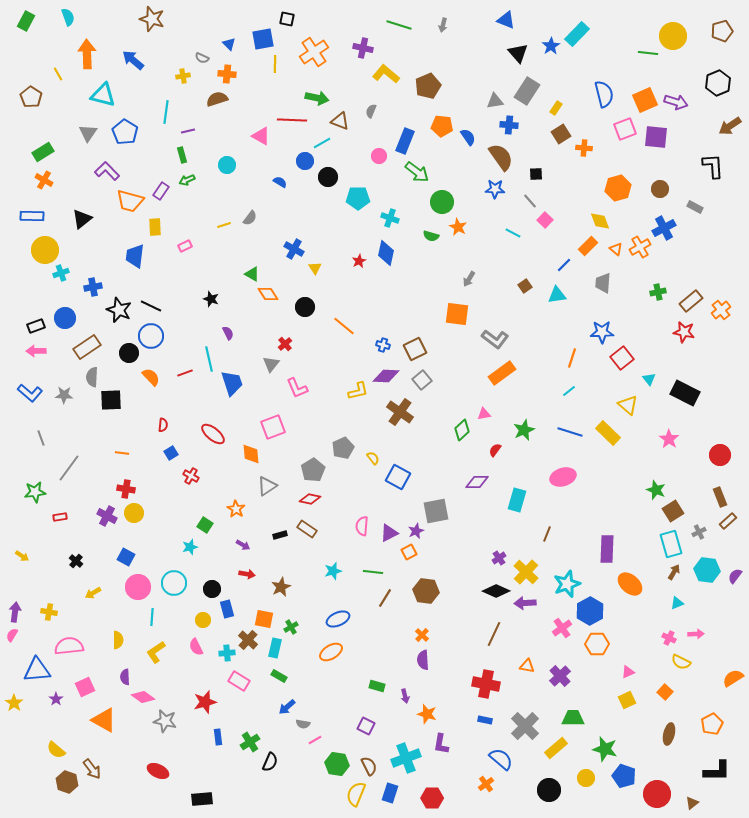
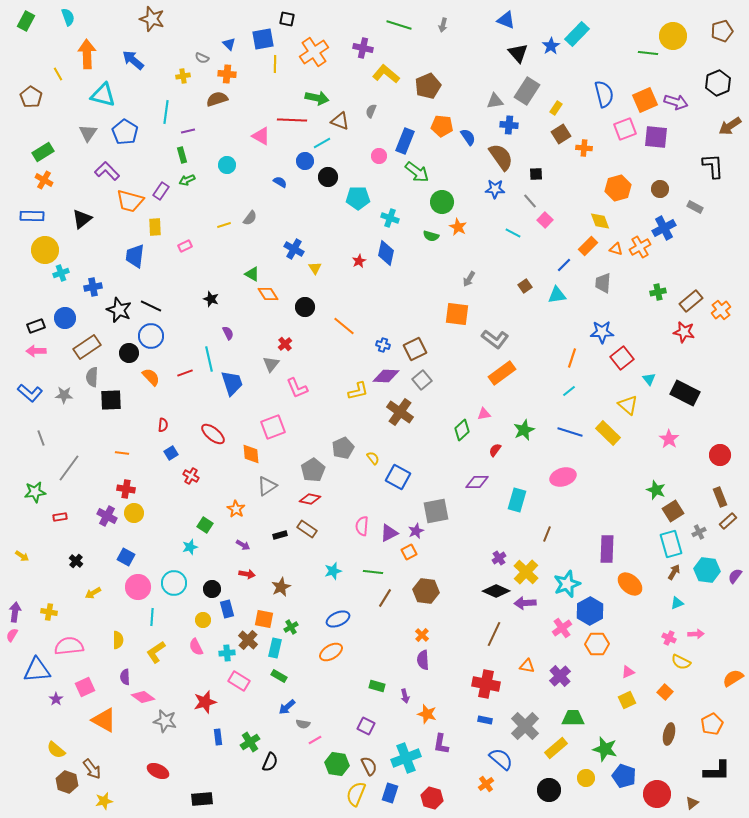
orange triangle at (616, 249): rotated 24 degrees counterclockwise
yellow star at (14, 703): moved 90 px right, 98 px down; rotated 24 degrees clockwise
red hexagon at (432, 798): rotated 15 degrees clockwise
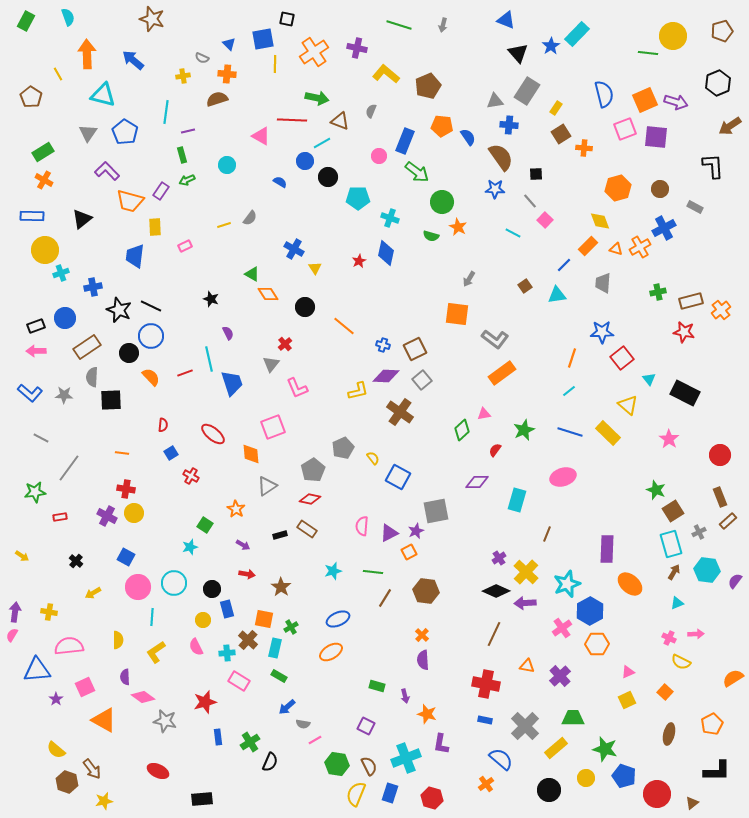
purple cross at (363, 48): moved 6 px left
brown rectangle at (691, 301): rotated 25 degrees clockwise
gray line at (41, 438): rotated 42 degrees counterclockwise
purple semicircle at (735, 576): moved 5 px down
brown star at (281, 587): rotated 12 degrees counterclockwise
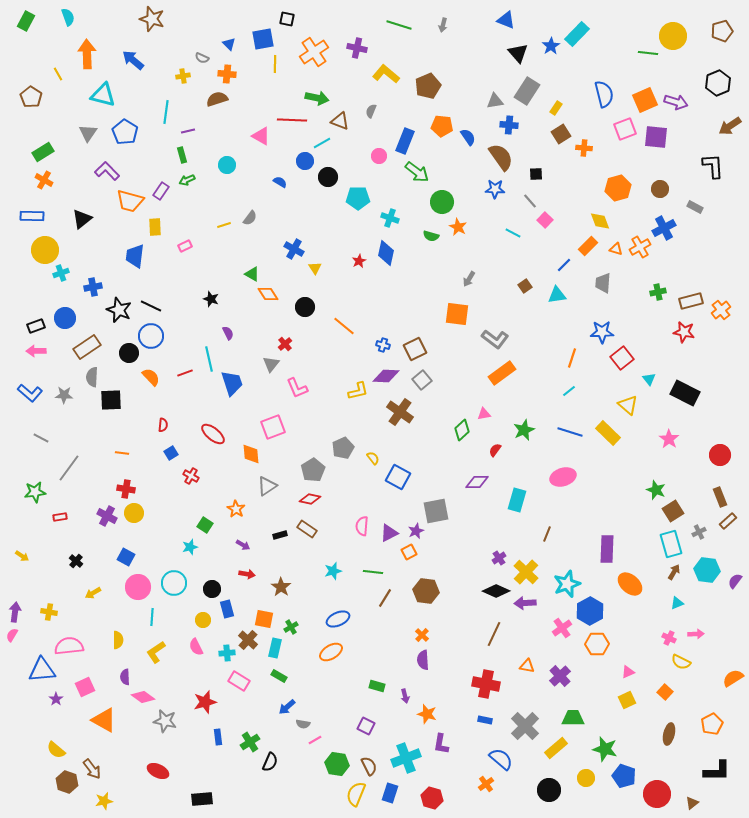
blue triangle at (37, 670): moved 5 px right
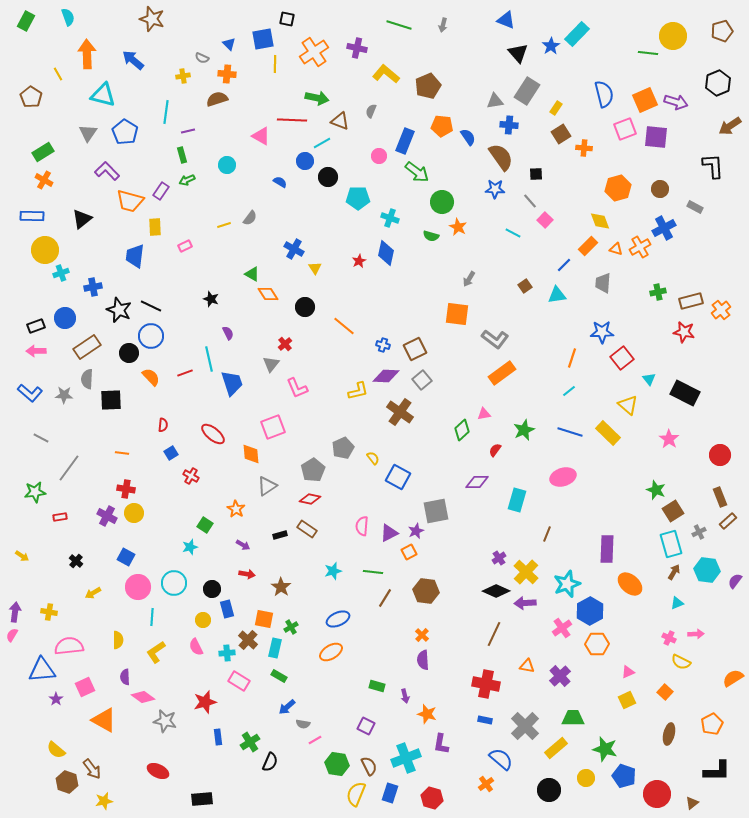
gray semicircle at (92, 377): moved 5 px left, 2 px down
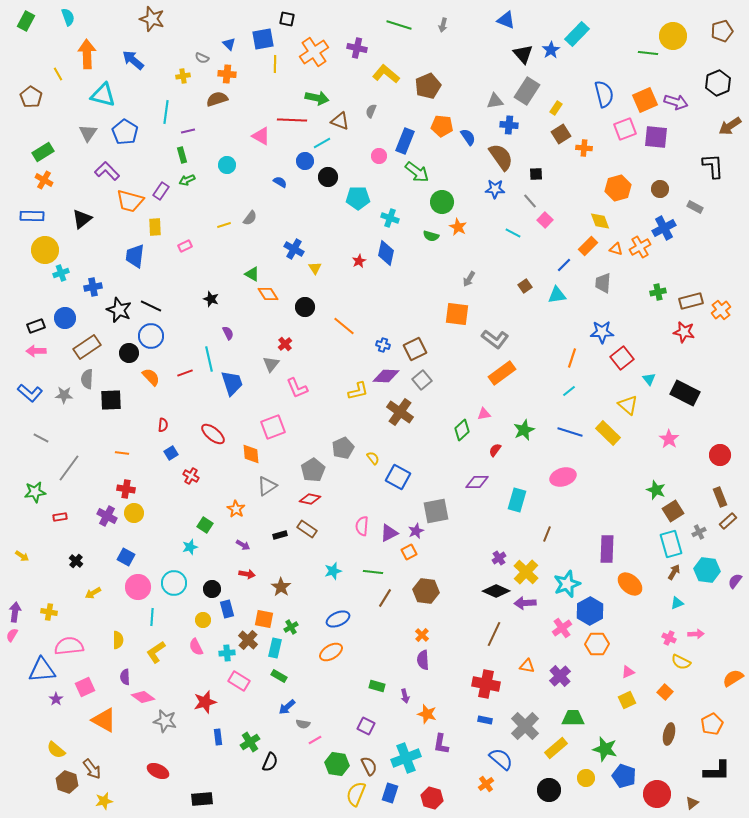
blue star at (551, 46): moved 4 px down
black triangle at (518, 53): moved 5 px right, 1 px down
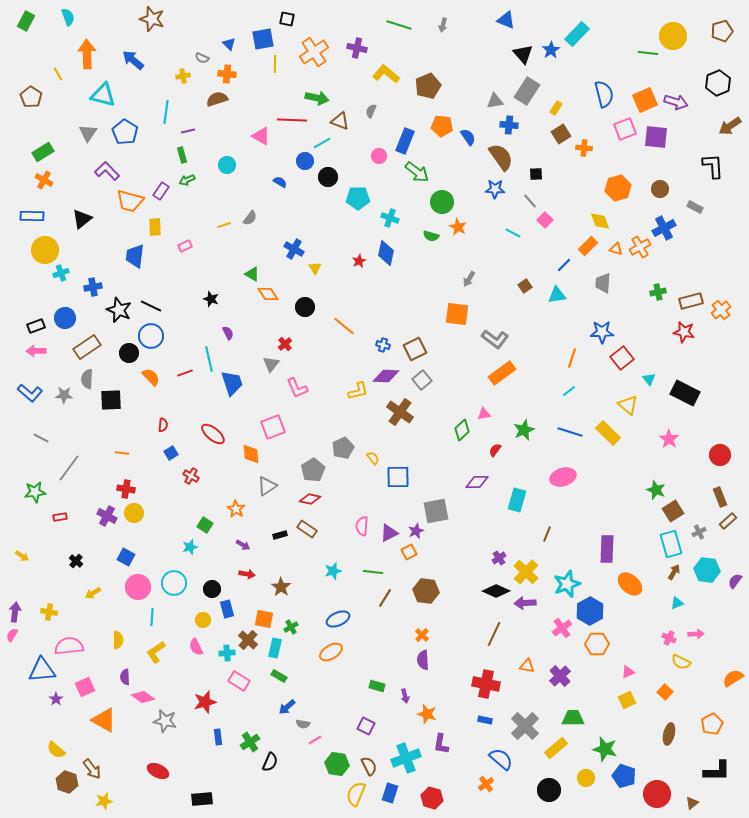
blue square at (398, 477): rotated 30 degrees counterclockwise
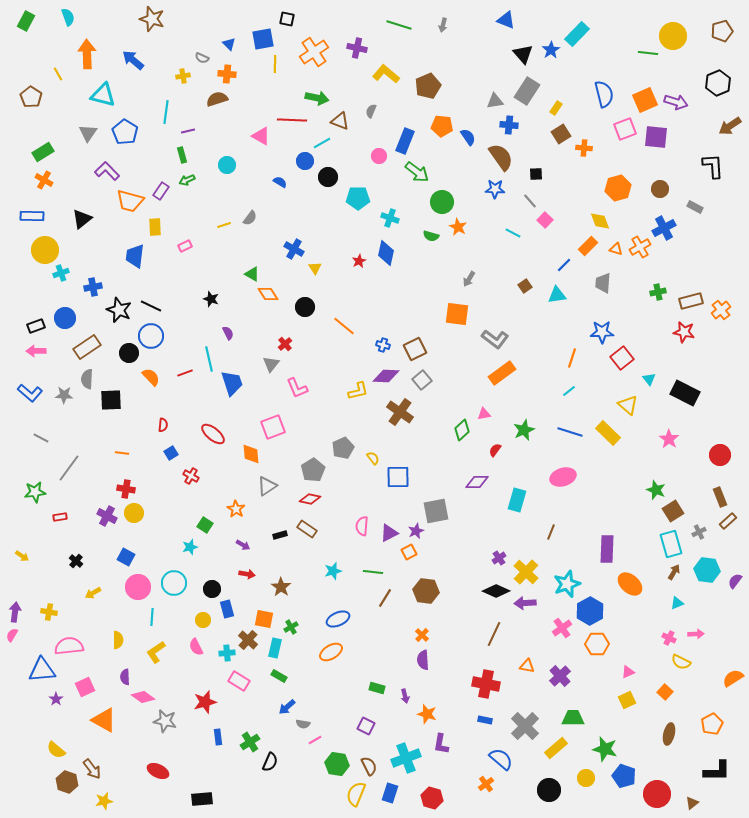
brown line at (547, 534): moved 4 px right, 2 px up
green rectangle at (377, 686): moved 2 px down
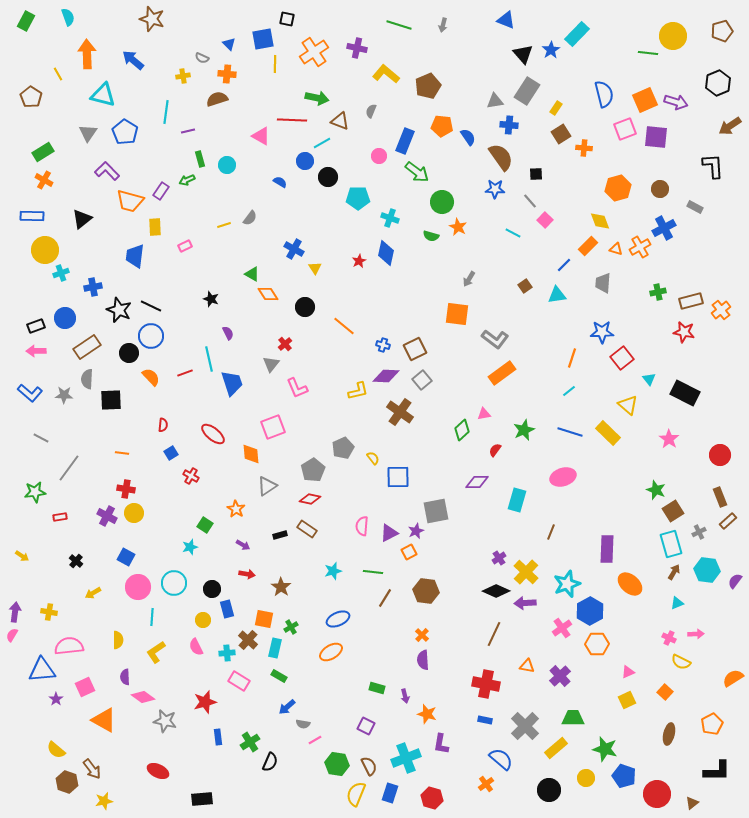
green rectangle at (182, 155): moved 18 px right, 4 px down
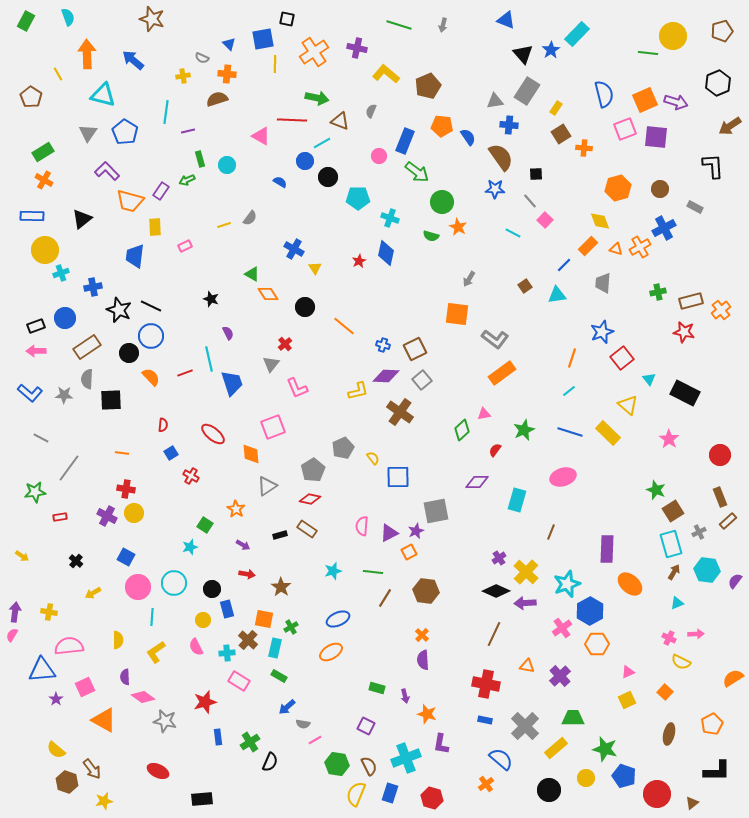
blue star at (602, 332): rotated 20 degrees counterclockwise
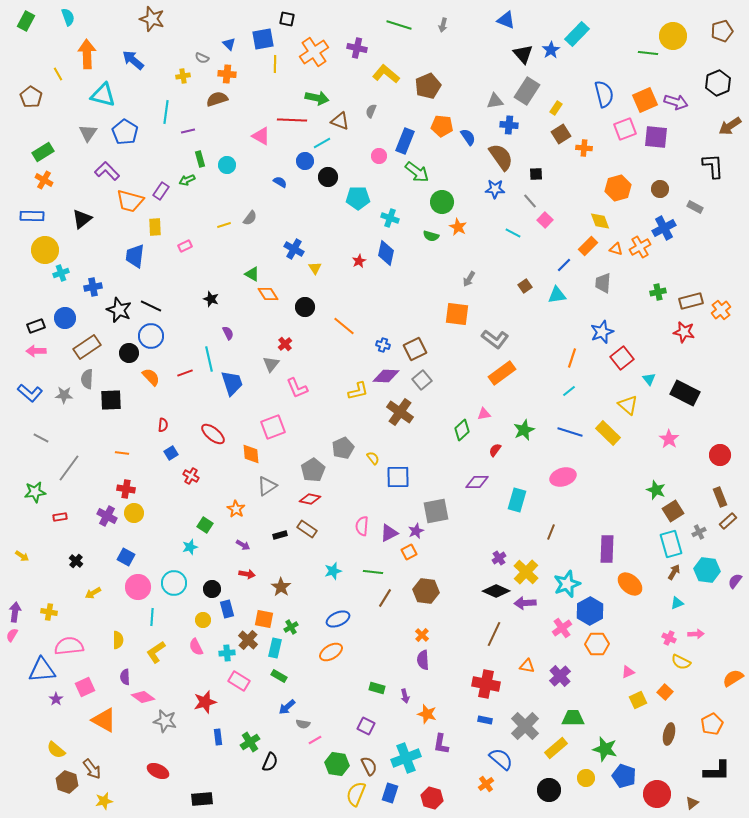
yellow square at (627, 700): moved 11 px right
